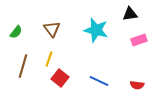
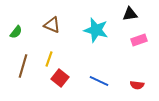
brown triangle: moved 4 px up; rotated 30 degrees counterclockwise
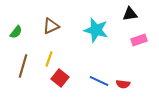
brown triangle: moved 1 px left, 1 px down; rotated 48 degrees counterclockwise
red semicircle: moved 14 px left, 1 px up
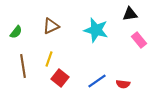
pink rectangle: rotated 70 degrees clockwise
brown line: rotated 25 degrees counterclockwise
blue line: moved 2 px left; rotated 60 degrees counterclockwise
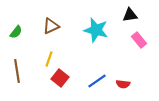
black triangle: moved 1 px down
brown line: moved 6 px left, 5 px down
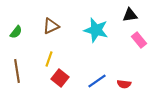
red semicircle: moved 1 px right
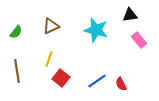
red square: moved 1 px right
red semicircle: moved 3 px left; rotated 56 degrees clockwise
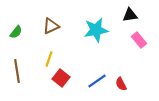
cyan star: rotated 25 degrees counterclockwise
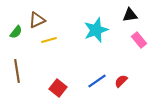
brown triangle: moved 14 px left, 6 px up
cyan star: rotated 10 degrees counterclockwise
yellow line: moved 19 px up; rotated 56 degrees clockwise
red square: moved 3 px left, 10 px down
red semicircle: moved 3 px up; rotated 72 degrees clockwise
